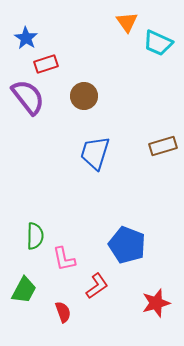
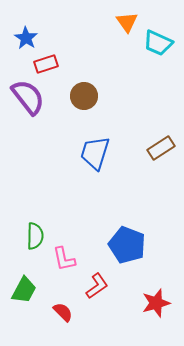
brown rectangle: moved 2 px left, 2 px down; rotated 16 degrees counterclockwise
red semicircle: rotated 25 degrees counterclockwise
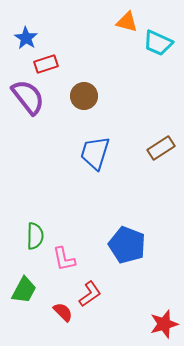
orange triangle: rotated 40 degrees counterclockwise
red L-shape: moved 7 px left, 8 px down
red star: moved 8 px right, 21 px down
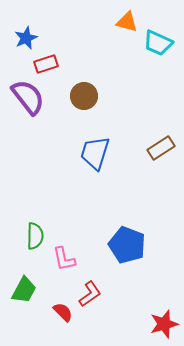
blue star: rotated 15 degrees clockwise
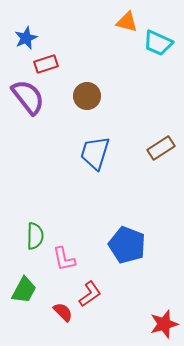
brown circle: moved 3 px right
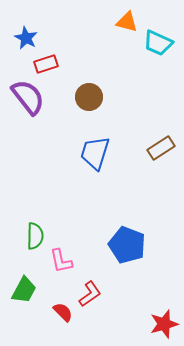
blue star: rotated 20 degrees counterclockwise
brown circle: moved 2 px right, 1 px down
pink L-shape: moved 3 px left, 2 px down
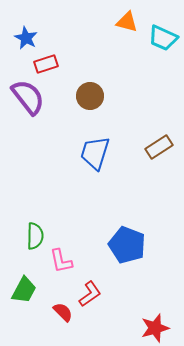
cyan trapezoid: moved 5 px right, 5 px up
brown circle: moved 1 px right, 1 px up
brown rectangle: moved 2 px left, 1 px up
red star: moved 9 px left, 4 px down
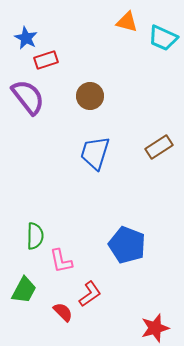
red rectangle: moved 4 px up
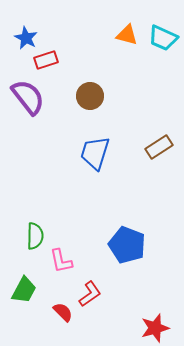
orange triangle: moved 13 px down
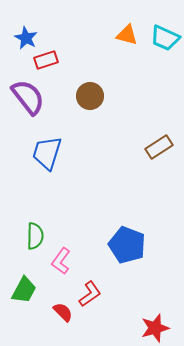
cyan trapezoid: moved 2 px right
blue trapezoid: moved 48 px left
pink L-shape: rotated 48 degrees clockwise
